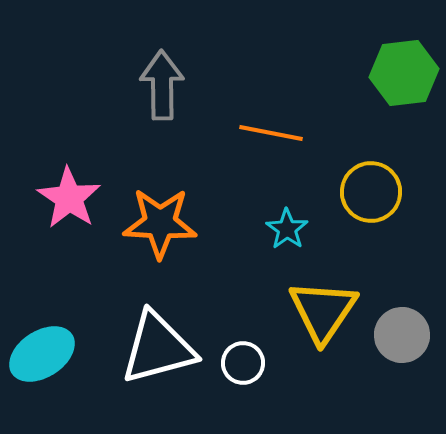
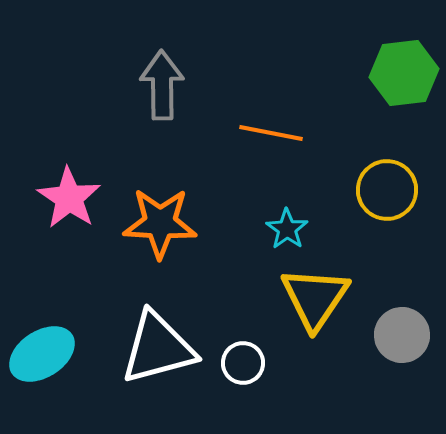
yellow circle: moved 16 px right, 2 px up
yellow triangle: moved 8 px left, 13 px up
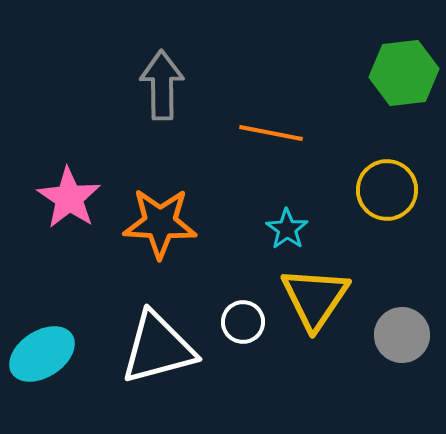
white circle: moved 41 px up
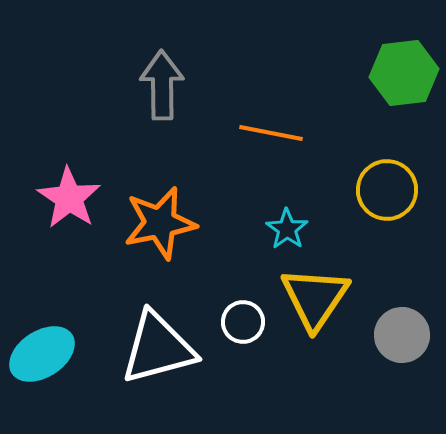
orange star: rotated 14 degrees counterclockwise
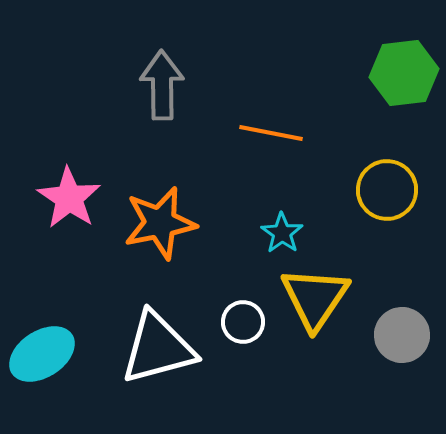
cyan star: moved 5 px left, 4 px down
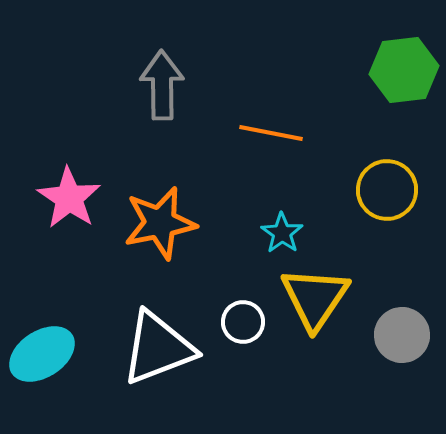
green hexagon: moved 3 px up
white triangle: rotated 6 degrees counterclockwise
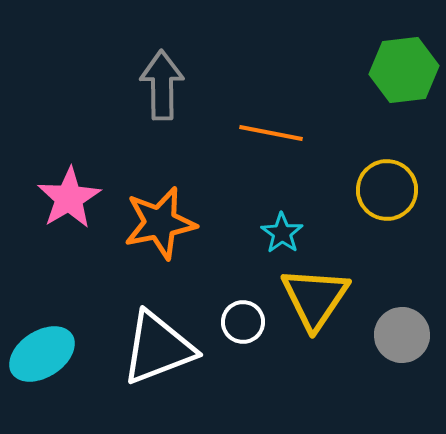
pink star: rotated 8 degrees clockwise
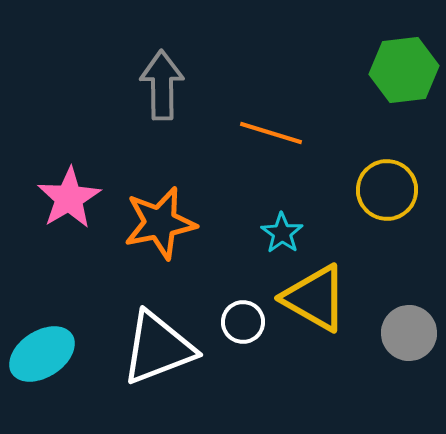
orange line: rotated 6 degrees clockwise
yellow triangle: rotated 34 degrees counterclockwise
gray circle: moved 7 px right, 2 px up
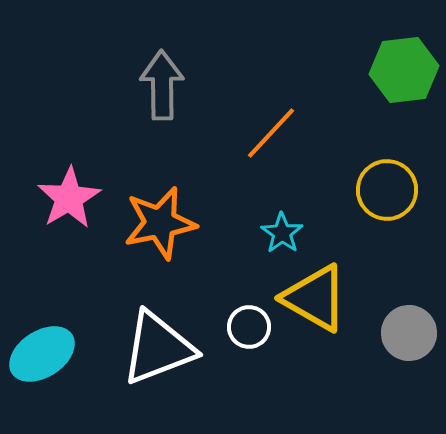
orange line: rotated 64 degrees counterclockwise
white circle: moved 6 px right, 5 px down
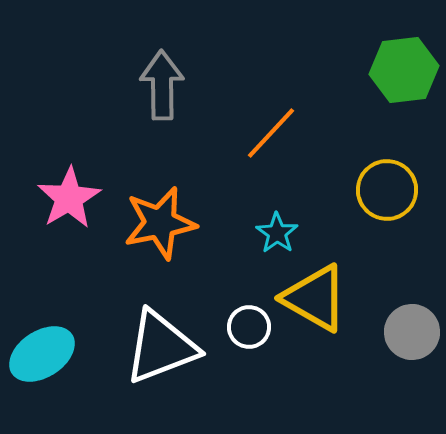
cyan star: moved 5 px left
gray circle: moved 3 px right, 1 px up
white triangle: moved 3 px right, 1 px up
